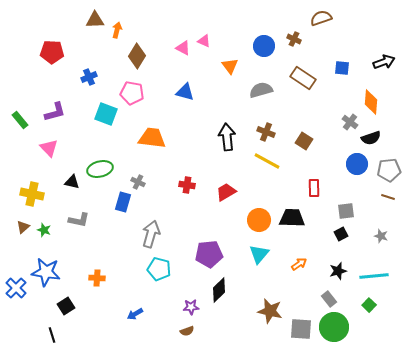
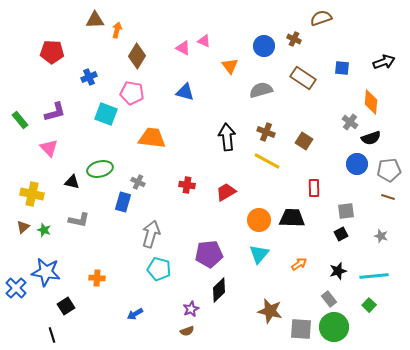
purple star at (191, 307): moved 2 px down; rotated 21 degrees counterclockwise
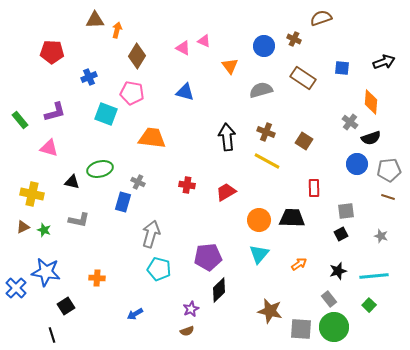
pink triangle at (49, 148): rotated 30 degrees counterclockwise
brown triangle at (23, 227): rotated 16 degrees clockwise
purple pentagon at (209, 254): moved 1 px left, 3 px down
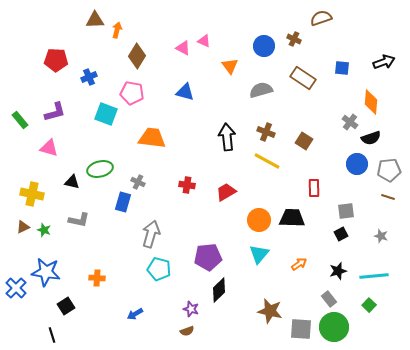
red pentagon at (52, 52): moved 4 px right, 8 px down
purple star at (191, 309): rotated 28 degrees counterclockwise
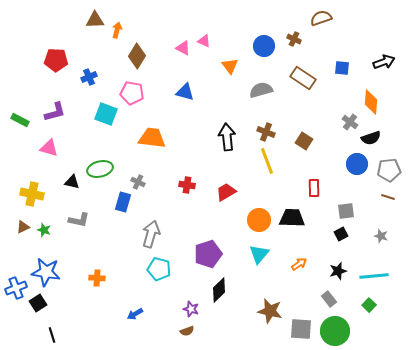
green rectangle at (20, 120): rotated 24 degrees counterclockwise
yellow line at (267, 161): rotated 40 degrees clockwise
purple pentagon at (208, 257): moved 3 px up; rotated 12 degrees counterclockwise
blue cross at (16, 288): rotated 25 degrees clockwise
black square at (66, 306): moved 28 px left, 3 px up
green circle at (334, 327): moved 1 px right, 4 px down
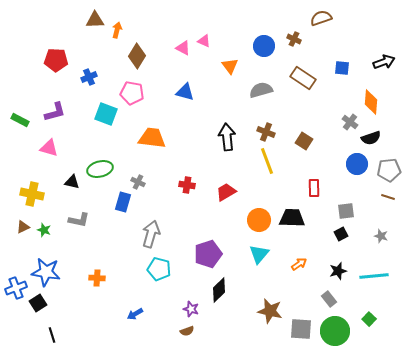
green square at (369, 305): moved 14 px down
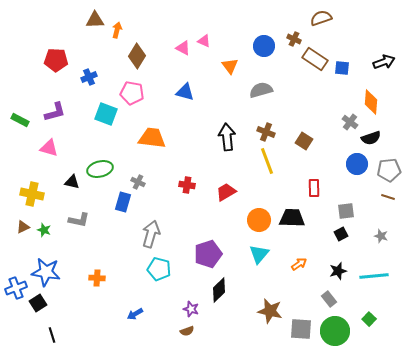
brown rectangle at (303, 78): moved 12 px right, 19 px up
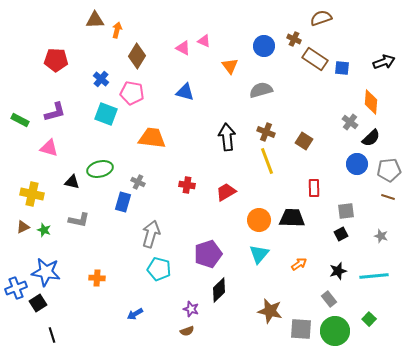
blue cross at (89, 77): moved 12 px right, 2 px down; rotated 28 degrees counterclockwise
black semicircle at (371, 138): rotated 24 degrees counterclockwise
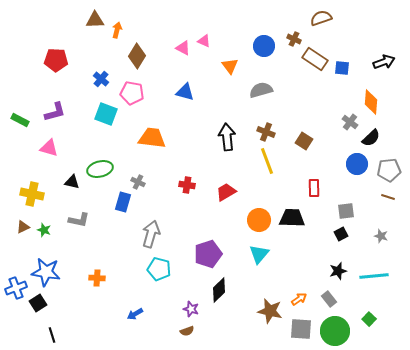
orange arrow at (299, 264): moved 35 px down
